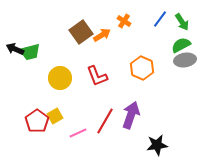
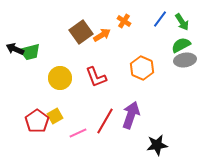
red L-shape: moved 1 px left, 1 px down
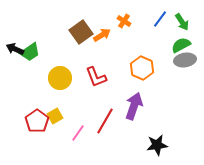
green trapezoid: rotated 20 degrees counterclockwise
purple arrow: moved 3 px right, 9 px up
pink line: rotated 30 degrees counterclockwise
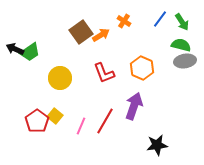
orange arrow: moved 1 px left
green semicircle: rotated 42 degrees clockwise
gray ellipse: moved 1 px down
red L-shape: moved 8 px right, 4 px up
yellow square: rotated 21 degrees counterclockwise
pink line: moved 3 px right, 7 px up; rotated 12 degrees counterclockwise
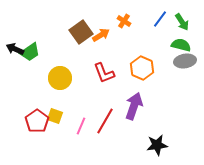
yellow square: rotated 21 degrees counterclockwise
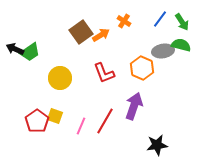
gray ellipse: moved 22 px left, 10 px up
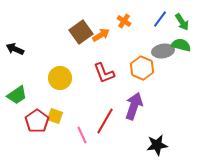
green trapezoid: moved 13 px left, 43 px down
pink line: moved 1 px right, 9 px down; rotated 48 degrees counterclockwise
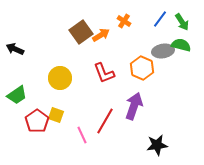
yellow square: moved 1 px right, 1 px up
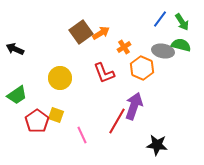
orange cross: moved 26 px down; rotated 24 degrees clockwise
orange arrow: moved 2 px up
gray ellipse: rotated 20 degrees clockwise
red line: moved 12 px right
black star: rotated 15 degrees clockwise
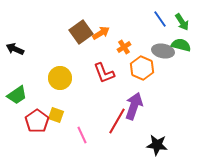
blue line: rotated 72 degrees counterclockwise
